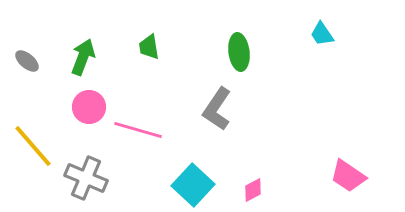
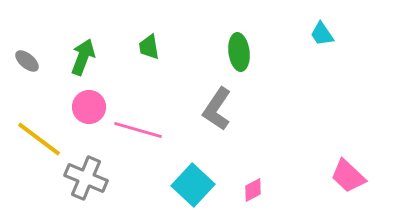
yellow line: moved 6 px right, 7 px up; rotated 12 degrees counterclockwise
pink trapezoid: rotated 9 degrees clockwise
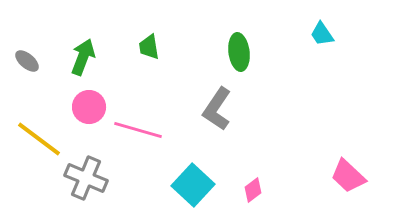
pink diamond: rotated 10 degrees counterclockwise
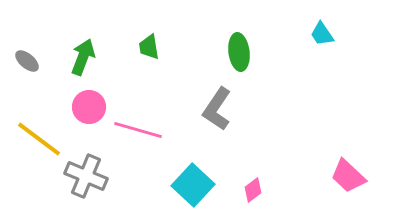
gray cross: moved 2 px up
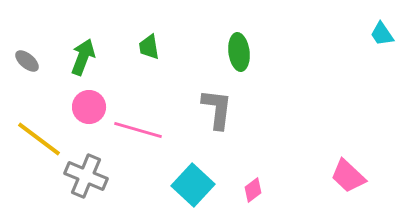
cyan trapezoid: moved 60 px right
gray L-shape: rotated 153 degrees clockwise
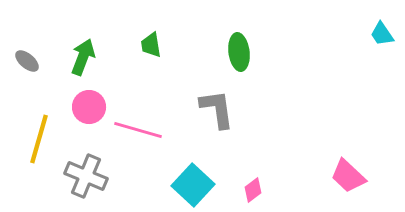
green trapezoid: moved 2 px right, 2 px up
gray L-shape: rotated 15 degrees counterclockwise
yellow line: rotated 69 degrees clockwise
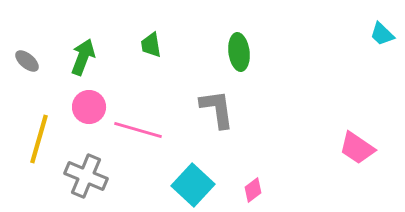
cyan trapezoid: rotated 12 degrees counterclockwise
pink trapezoid: moved 9 px right, 28 px up; rotated 9 degrees counterclockwise
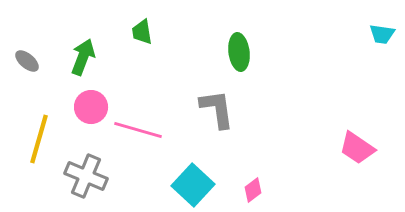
cyan trapezoid: rotated 36 degrees counterclockwise
green trapezoid: moved 9 px left, 13 px up
pink circle: moved 2 px right
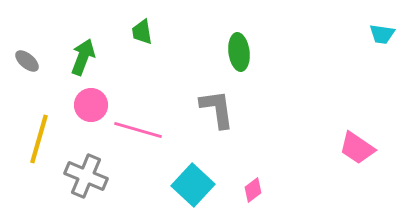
pink circle: moved 2 px up
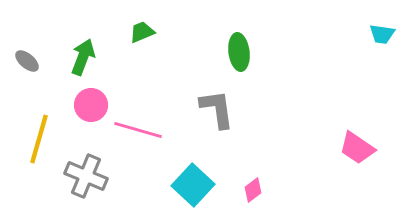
green trapezoid: rotated 76 degrees clockwise
